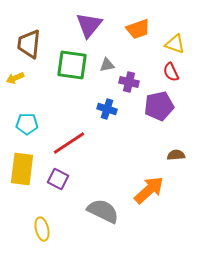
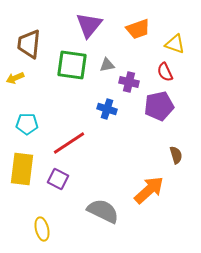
red semicircle: moved 6 px left
brown semicircle: rotated 78 degrees clockwise
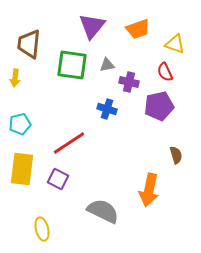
purple triangle: moved 3 px right, 1 px down
yellow arrow: rotated 60 degrees counterclockwise
cyan pentagon: moved 7 px left; rotated 15 degrees counterclockwise
orange arrow: rotated 144 degrees clockwise
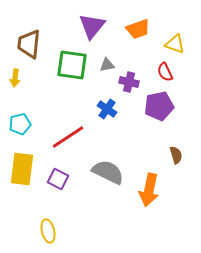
blue cross: rotated 18 degrees clockwise
red line: moved 1 px left, 6 px up
gray semicircle: moved 5 px right, 39 px up
yellow ellipse: moved 6 px right, 2 px down
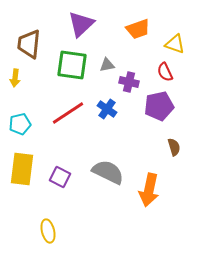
purple triangle: moved 11 px left, 2 px up; rotated 8 degrees clockwise
red line: moved 24 px up
brown semicircle: moved 2 px left, 8 px up
purple square: moved 2 px right, 2 px up
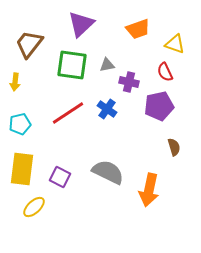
brown trapezoid: rotated 32 degrees clockwise
yellow arrow: moved 4 px down
yellow ellipse: moved 14 px left, 24 px up; rotated 60 degrees clockwise
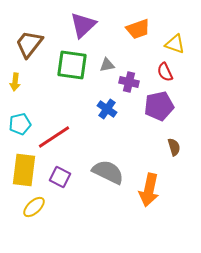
purple triangle: moved 2 px right, 1 px down
red line: moved 14 px left, 24 px down
yellow rectangle: moved 2 px right, 1 px down
